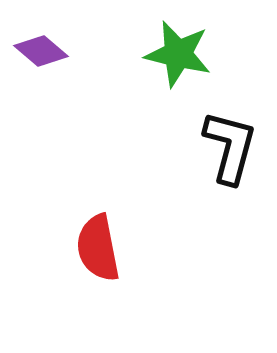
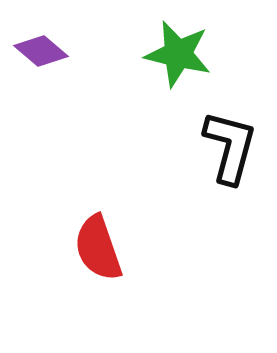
red semicircle: rotated 8 degrees counterclockwise
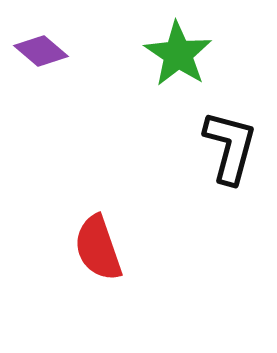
green star: rotated 20 degrees clockwise
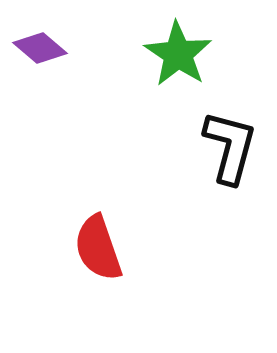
purple diamond: moved 1 px left, 3 px up
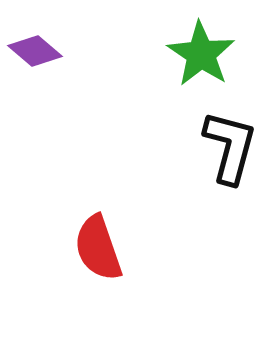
purple diamond: moved 5 px left, 3 px down
green star: moved 23 px right
